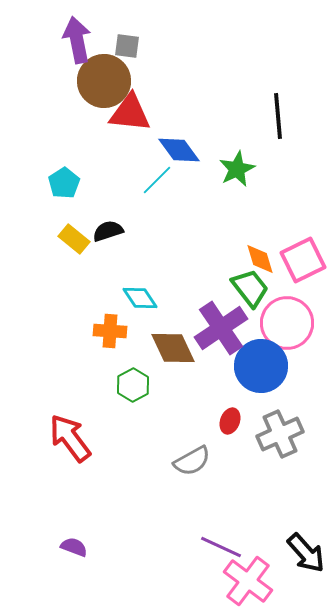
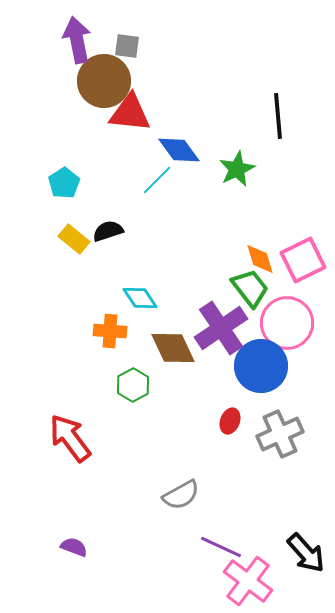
gray semicircle: moved 11 px left, 34 px down
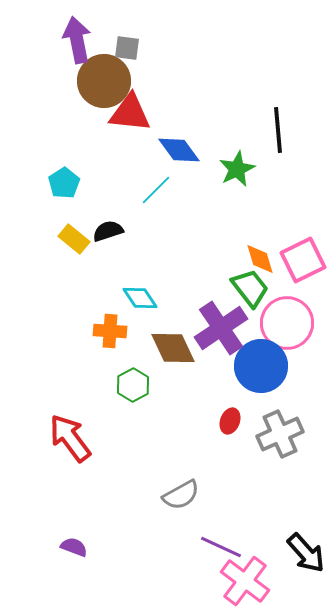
gray square: moved 2 px down
black line: moved 14 px down
cyan line: moved 1 px left, 10 px down
pink cross: moved 3 px left
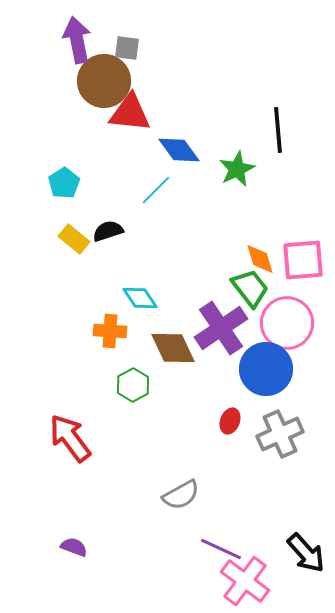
pink square: rotated 21 degrees clockwise
blue circle: moved 5 px right, 3 px down
purple line: moved 2 px down
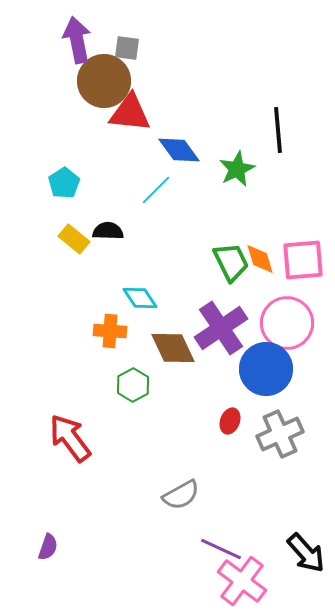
black semicircle: rotated 20 degrees clockwise
green trapezoid: moved 19 px left, 26 px up; rotated 12 degrees clockwise
purple semicircle: moved 26 px left; rotated 88 degrees clockwise
pink cross: moved 3 px left
